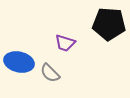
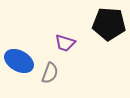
blue ellipse: moved 1 px up; rotated 16 degrees clockwise
gray semicircle: rotated 115 degrees counterclockwise
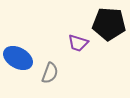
purple trapezoid: moved 13 px right
blue ellipse: moved 1 px left, 3 px up
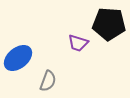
blue ellipse: rotated 68 degrees counterclockwise
gray semicircle: moved 2 px left, 8 px down
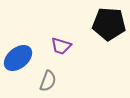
purple trapezoid: moved 17 px left, 3 px down
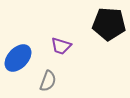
blue ellipse: rotated 8 degrees counterclockwise
